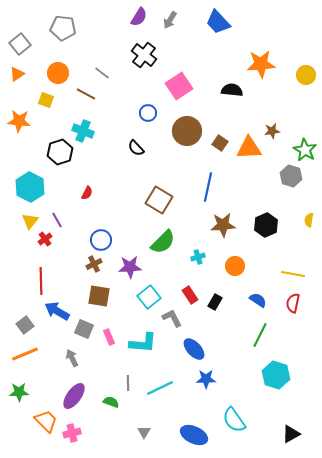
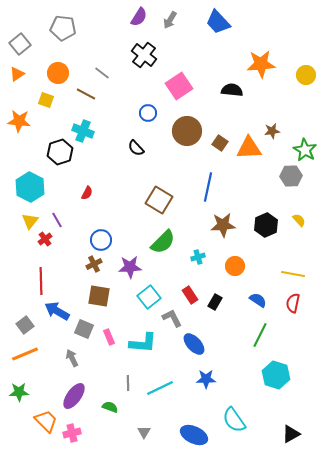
gray hexagon at (291, 176): rotated 20 degrees counterclockwise
yellow semicircle at (309, 220): moved 10 px left; rotated 128 degrees clockwise
blue ellipse at (194, 349): moved 5 px up
green semicircle at (111, 402): moved 1 px left, 5 px down
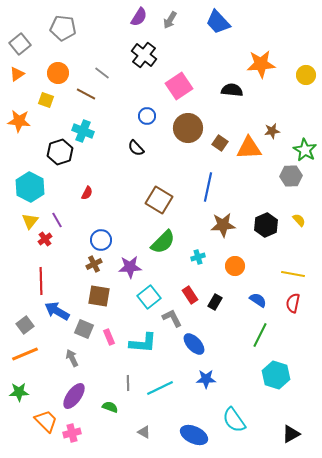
blue circle at (148, 113): moved 1 px left, 3 px down
brown circle at (187, 131): moved 1 px right, 3 px up
gray triangle at (144, 432): rotated 32 degrees counterclockwise
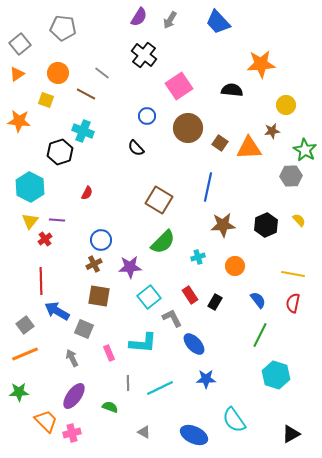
yellow circle at (306, 75): moved 20 px left, 30 px down
purple line at (57, 220): rotated 56 degrees counterclockwise
blue semicircle at (258, 300): rotated 18 degrees clockwise
pink rectangle at (109, 337): moved 16 px down
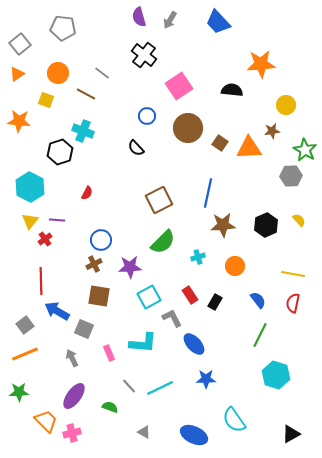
purple semicircle at (139, 17): rotated 132 degrees clockwise
blue line at (208, 187): moved 6 px down
brown square at (159, 200): rotated 32 degrees clockwise
cyan square at (149, 297): rotated 10 degrees clockwise
gray line at (128, 383): moved 1 px right, 3 px down; rotated 42 degrees counterclockwise
